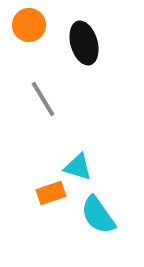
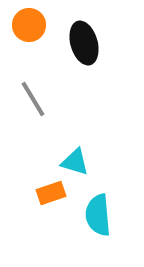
gray line: moved 10 px left
cyan triangle: moved 3 px left, 5 px up
cyan semicircle: rotated 30 degrees clockwise
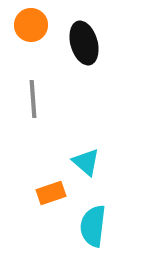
orange circle: moved 2 px right
gray line: rotated 27 degrees clockwise
cyan triangle: moved 11 px right; rotated 24 degrees clockwise
cyan semicircle: moved 5 px left, 11 px down; rotated 12 degrees clockwise
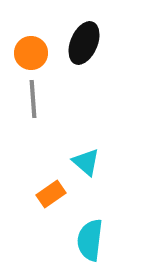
orange circle: moved 28 px down
black ellipse: rotated 39 degrees clockwise
orange rectangle: moved 1 px down; rotated 16 degrees counterclockwise
cyan semicircle: moved 3 px left, 14 px down
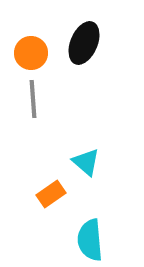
cyan semicircle: rotated 12 degrees counterclockwise
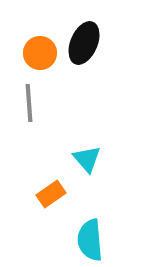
orange circle: moved 9 px right
gray line: moved 4 px left, 4 px down
cyan triangle: moved 1 px right, 3 px up; rotated 8 degrees clockwise
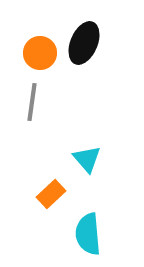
gray line: moved 3 px right, 1 px up; rotated 12 degrees clockwise
orange rectangle: rotated 8 degrees counterclockwise
cyan semicircle: moved 2 px left, 6 px up
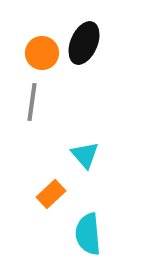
orange circle: moved 2 px right
cyan triangle: moved 2 px left, 4 px up
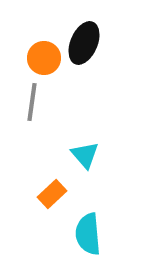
orange circle: moved 2 px right, 5 px down
orange rectangle: moved 1 px right
